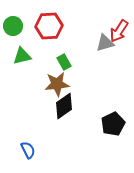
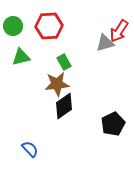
green triangle: moved 1 px left, 1 px down
blue semicircle: moved 2 px right, 1 px up; rotated 18 degrees counterclockwise
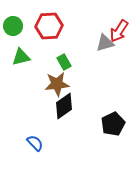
blue semicircle: moved 5 px right, 6 px up
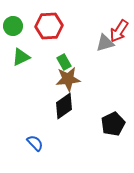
green triangle: rotated 12 degrees counterclockwise
brown star: moved 11 px right, 5 px up
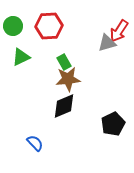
gray triangle: moved 2 px right
black diamond: rotated 12 degrees clockwise
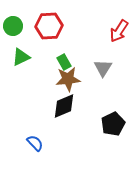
gray triangle: moved 4 px left, 25 px down; rotated 42 degrees counterclockwise
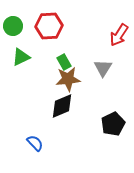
red arrow: moved 4 px down
black diamond: moved 2 px left
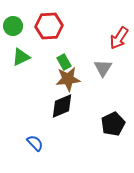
red arrow: moved 3 px down
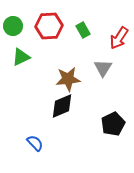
green rectangle: moved 19 px right, 32 px up
